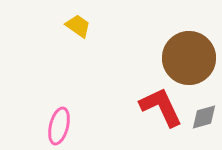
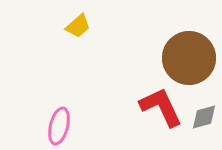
yellow trapezoid: rotated 104 degrees clockwise
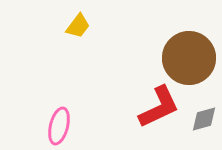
yellow trapezoid: rotated 12 degrees counterclockwise
red L-shape: moved 2 px left; rotated 90 degrees clockwise
gray diamond: moved 2 px down
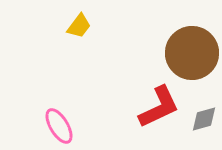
yellow trapezoid: moved 1 px right
brown circle: moved 3 px right, 5 px up
pink ellipse: rotated 45 degrees counterclockwise
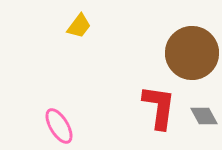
red L-shape: rotated 57 degrees counterclockwise
gray diamond: moved 3 px up; rotated 76 degrees clockwise
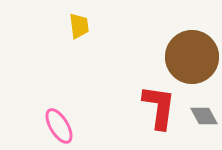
yellow trapezoid: rotated 44 degrees counterclockwise
brown circle: moved 4 px down
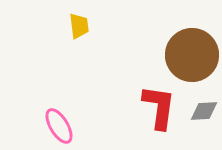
brown circle: moved 2 px up
gray diamond: moved 5 px up; rotated 64 degrees counterclockwise
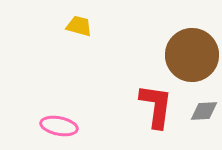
yellow trapezoid: rotated 68 degrees counterclockwise
red L-shape: moved 3 px left, 1 px up
pink ellipse: rotated 48 degrees counterclockwise
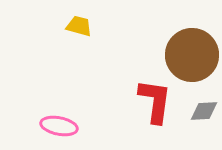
red L-shape: moved 1 px left, 5 px up
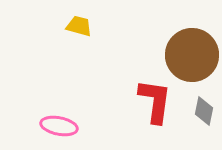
gray diamond: rotated 76 degrees counterclockwise
